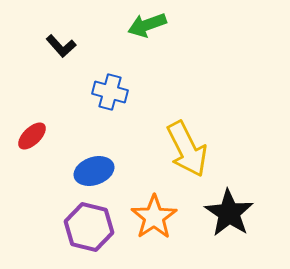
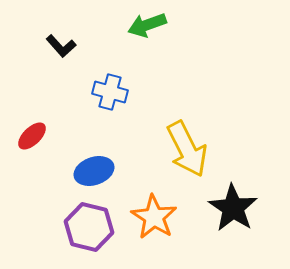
black star: moved 4 px right, 5 px up
orange star: rotated 6 degrees counterclockwise
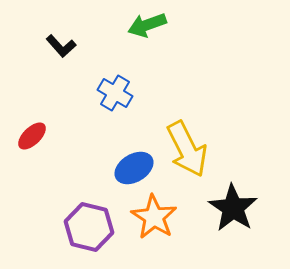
blue cross: moved 5 px right, 1 px down; rotated 16 degrees clockwise
blue ellipse: moved 40 px right, 3 px up; rotated 12 degrees counterclockwise
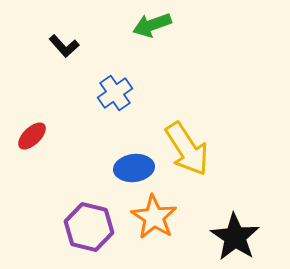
green arrow: moved 5 px right
black L-shape: moved 3 px right
blue cross: rotated 24 degrees clockwise
yellow arrow: rotated 6 degrees counterclockwise
blue ellipse: rotated 24 degrees clockwise
black star: moved 2 px right, 29 px down
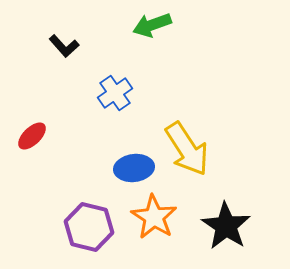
black star: moved 9 px left, 11 px up
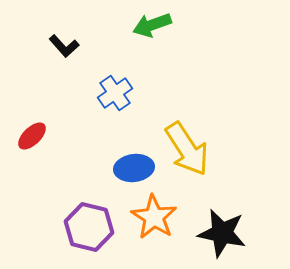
black star: moved 4 px left, 7 px down; rotated 21 degrees counterclockwise
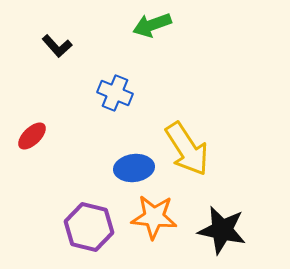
black L-shape: moved 7 px left
blue cross: rotated 32 degrees counterclockwise
orange star: rotated 27 degrees counterclockwise
black star: moved 3 px up
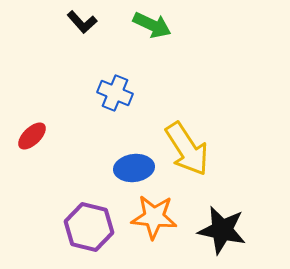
green arrow: rotated 135 degrees counterclockwise
black L-shape: moved 25 px right, 24 px up
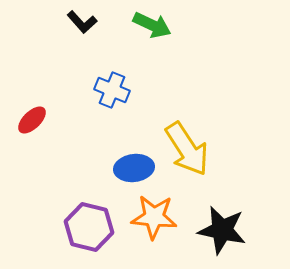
blue cross: moved 3 px left, 3 px up
red ellipse: moved 16 px up
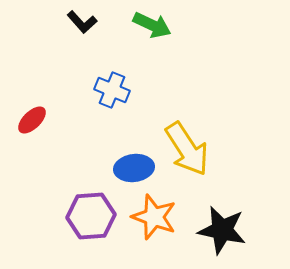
orange star: rotated 15 degrees clockwise
purple hexagon: moved 2 px right, 11 px up; rotated 18 degrees counterclockwise
